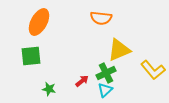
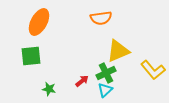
orange semicircle: rotated 15 degrees counterclockwise
yellow triangle: moved 1 px left, 1 px down
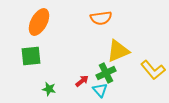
cyan triangle: moved 5 px left; rotated 28 degrees counterclockwise
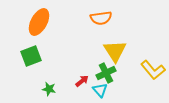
yellow triangle: moved 3 px left; rotated 40 degrees counterclockwise
green square: rotated 15 degrees counterclockwise
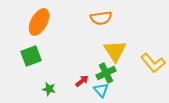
yellow L-shape: moved 7 px up
cyan triangle: moved 1 px right
